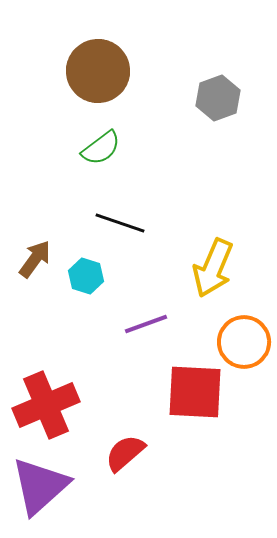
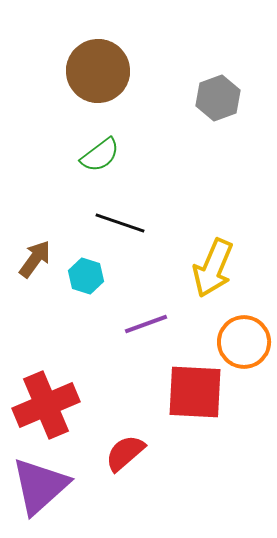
green semicircle: moved 1 px left, 7 px down
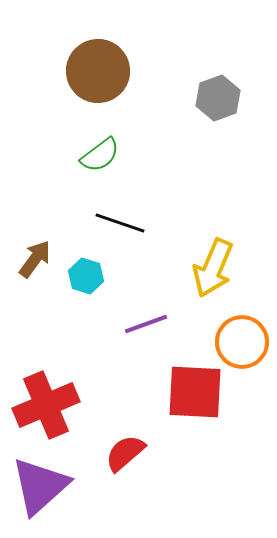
orange circle: moved 2 px left
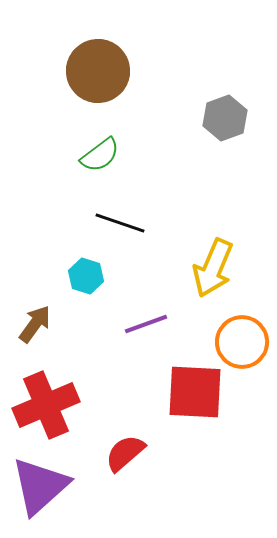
gray hexagon: moved 7 px right, 20 px down
brown arrow: moved 65 px down
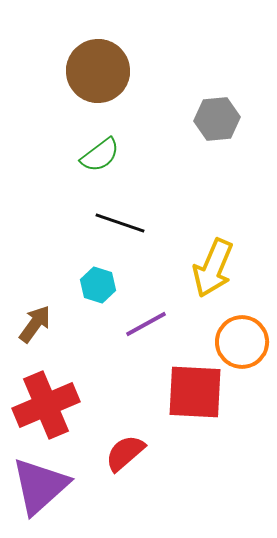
gray hexagon: moved 8 px left, 1 px down; rotated 15 degrees clockwise
cyan hexagon: moved 12 px right, 9 px down
purple line: rotated 9 degrees counterclockwise
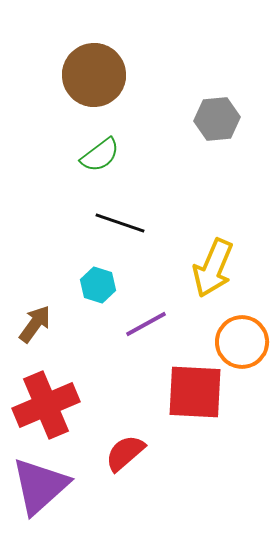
brown circle: moved 4 px left, 4 px down
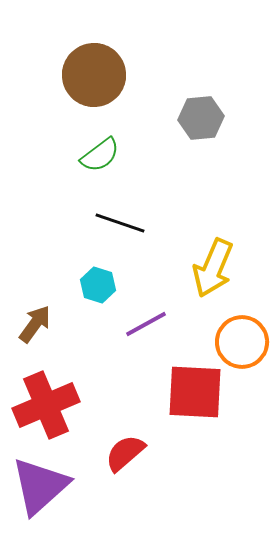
gray hexagon: moved 16 px left, 1 px up
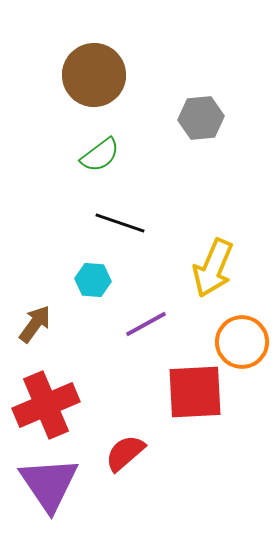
cyan hexagon: moved 5 px left, 5 px up; rotated 12 degrees counterclockwise
red square: rotated 6 degrees counterclockwise
purple triangle: moved 9 px right, 2 px up; rotated 22 degrees counterclockwise
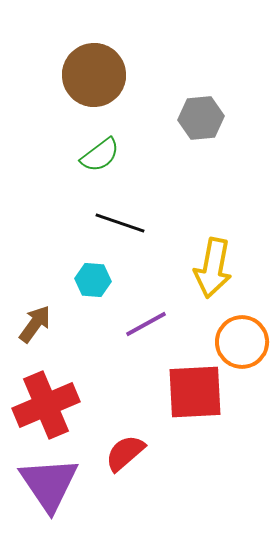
yellow arrow: rotated 12 degrees counterclockwise
